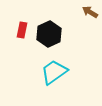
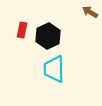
black hexagon: moved 1 px left, 2 px down
cyan trapezoid: moved 3 px up; rotated 56 degrees counterclockwise
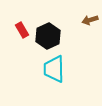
brown arrow: moved 8 px down; rotated 49 degrees counterclockwise
red rectangle: rotated 42 degrees counterclockwise
